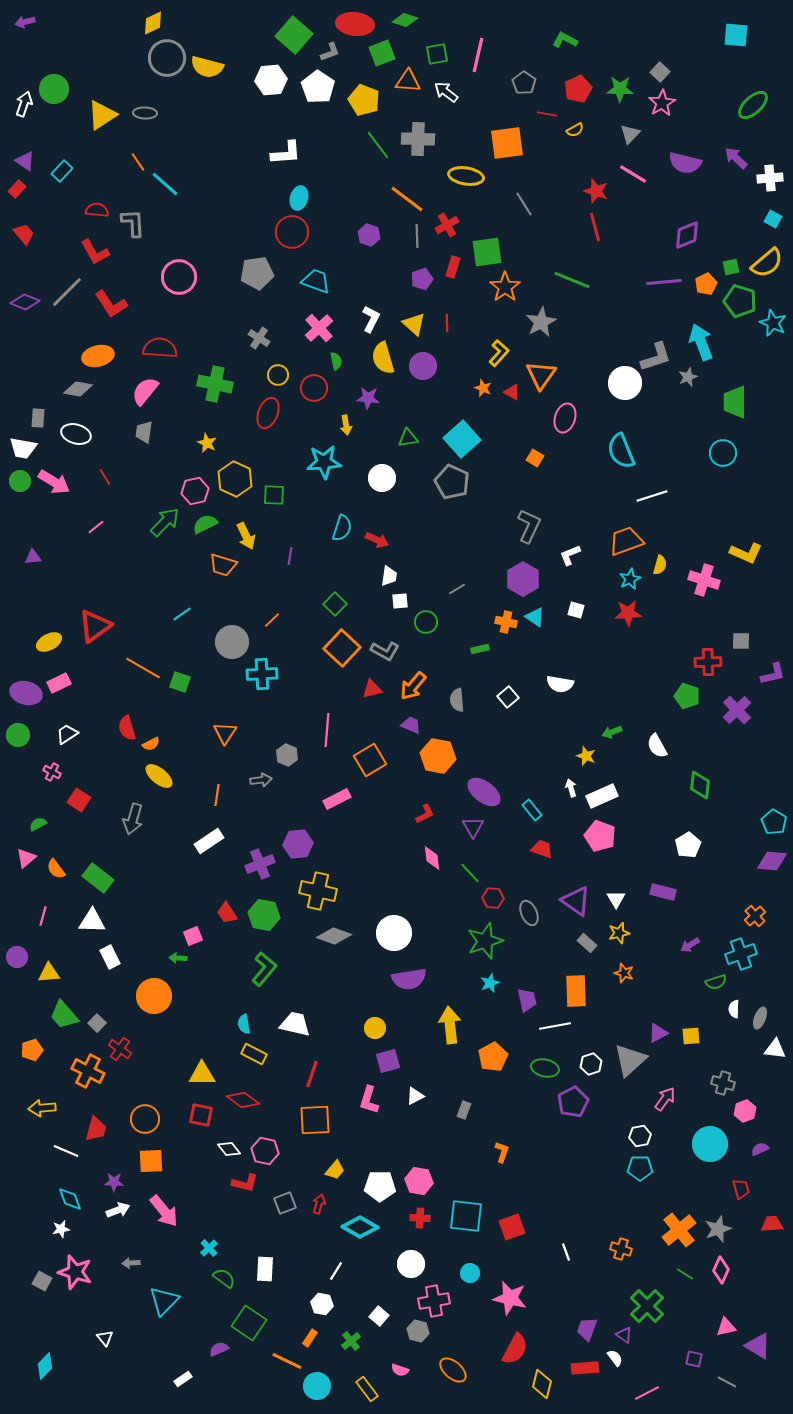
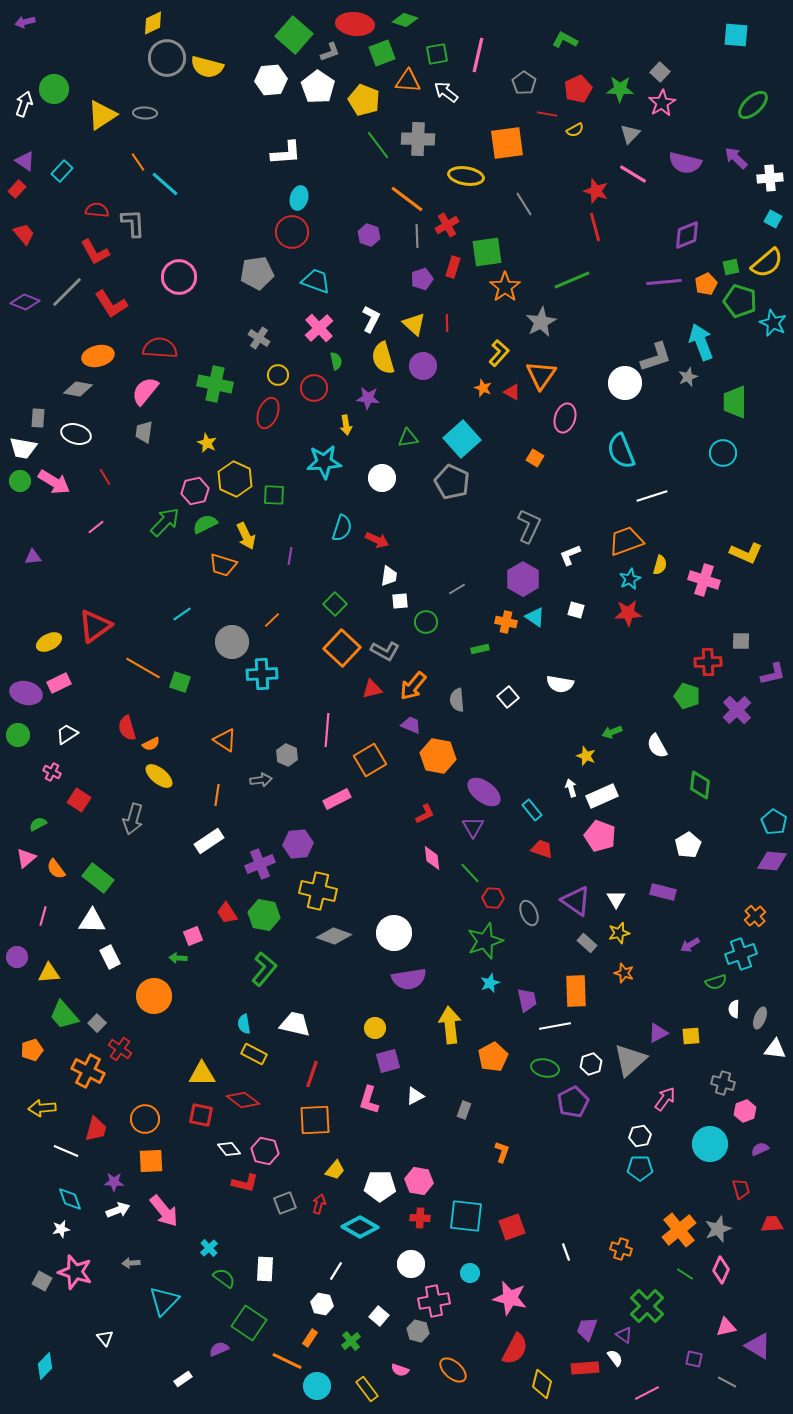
green line at (572, 280): rotated 45 degrees counterclockwise
orange triangle at (225, 733): moved 7 px down; rotated 30 degrees counterclockwise
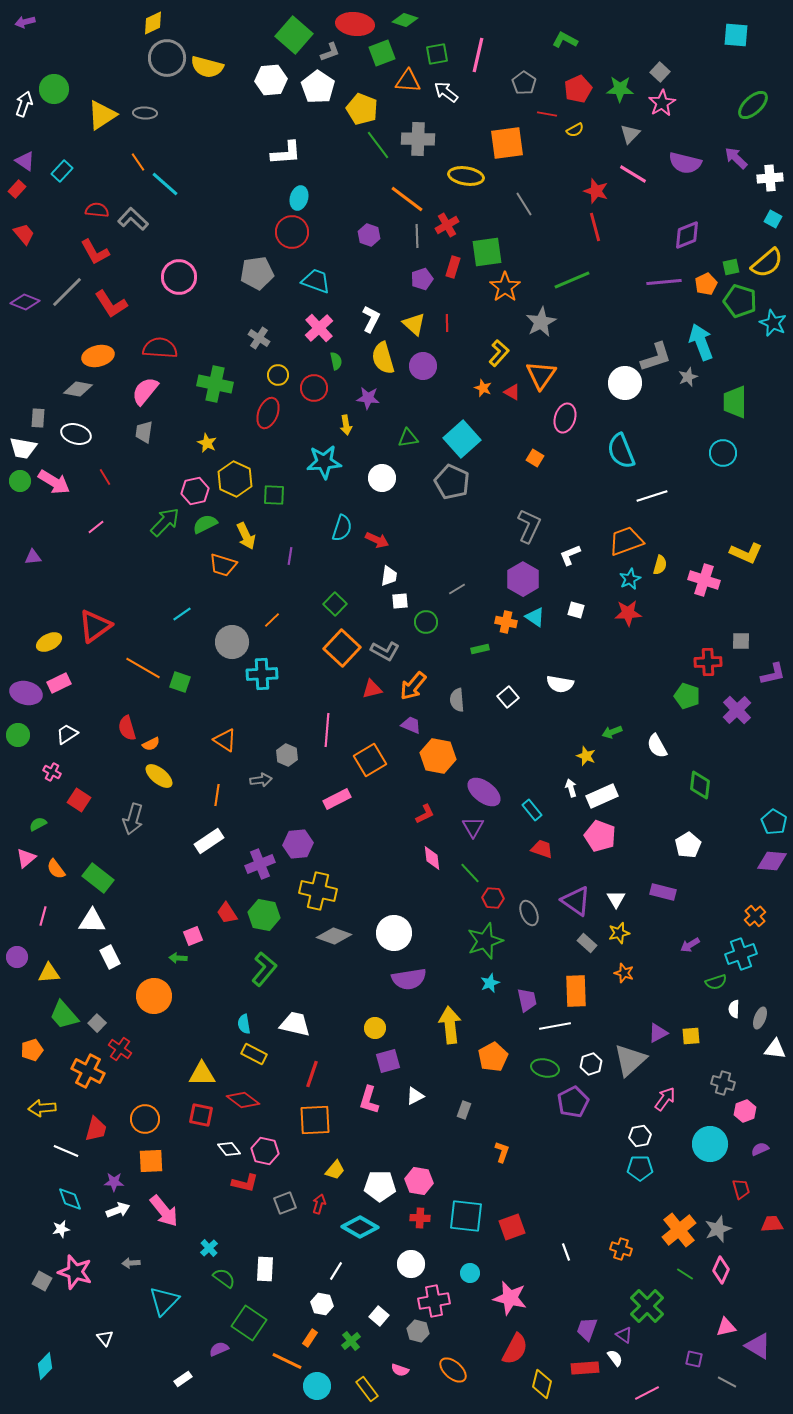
yellow pentagon at (364, 100): moved 2 px left, 9 px down
gray L-shape at (133, 223): moved 4 px up; rotated 44 degrees counterclockwise
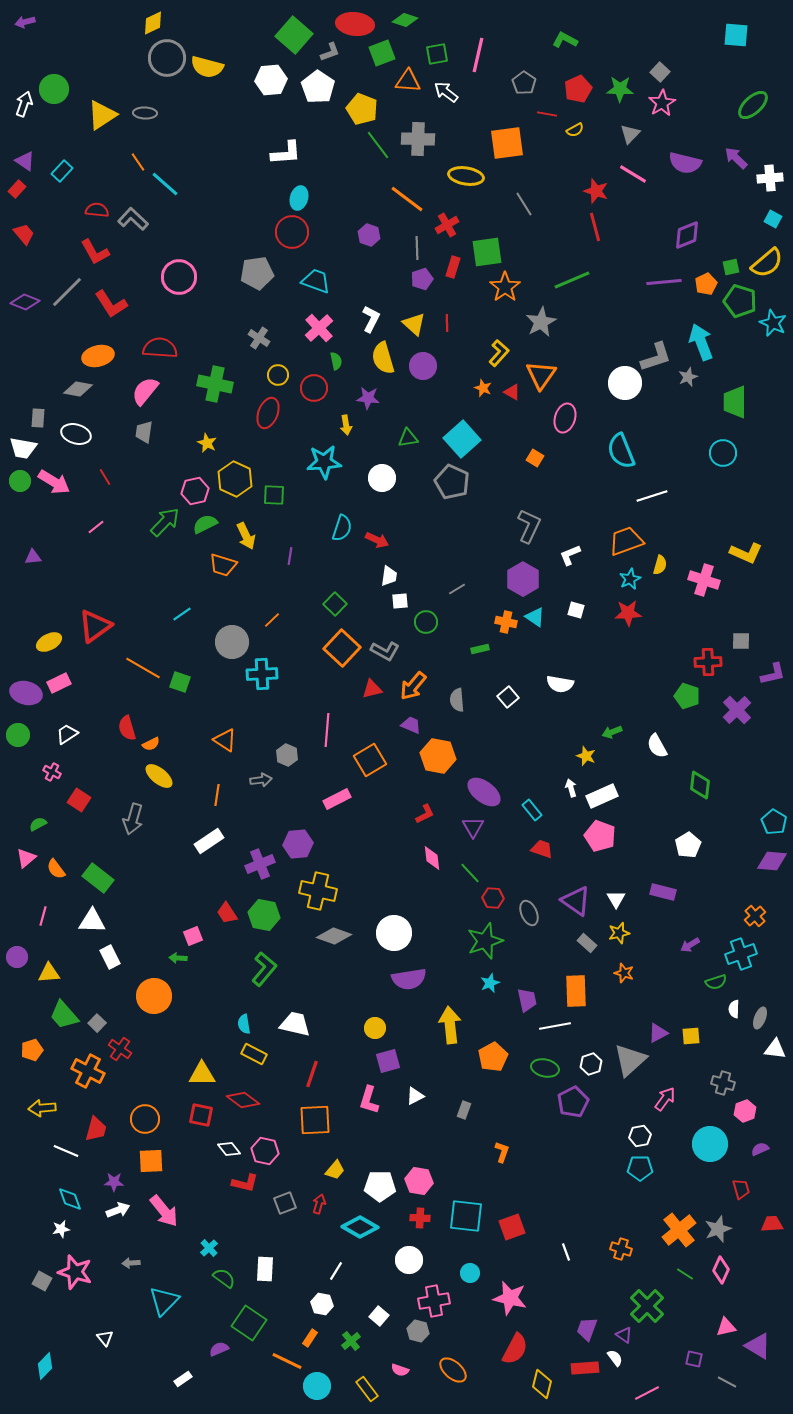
gray line at (417, 236): moved 12 px down
white circle at (411, 1264): moved 2 px left, 4 px up
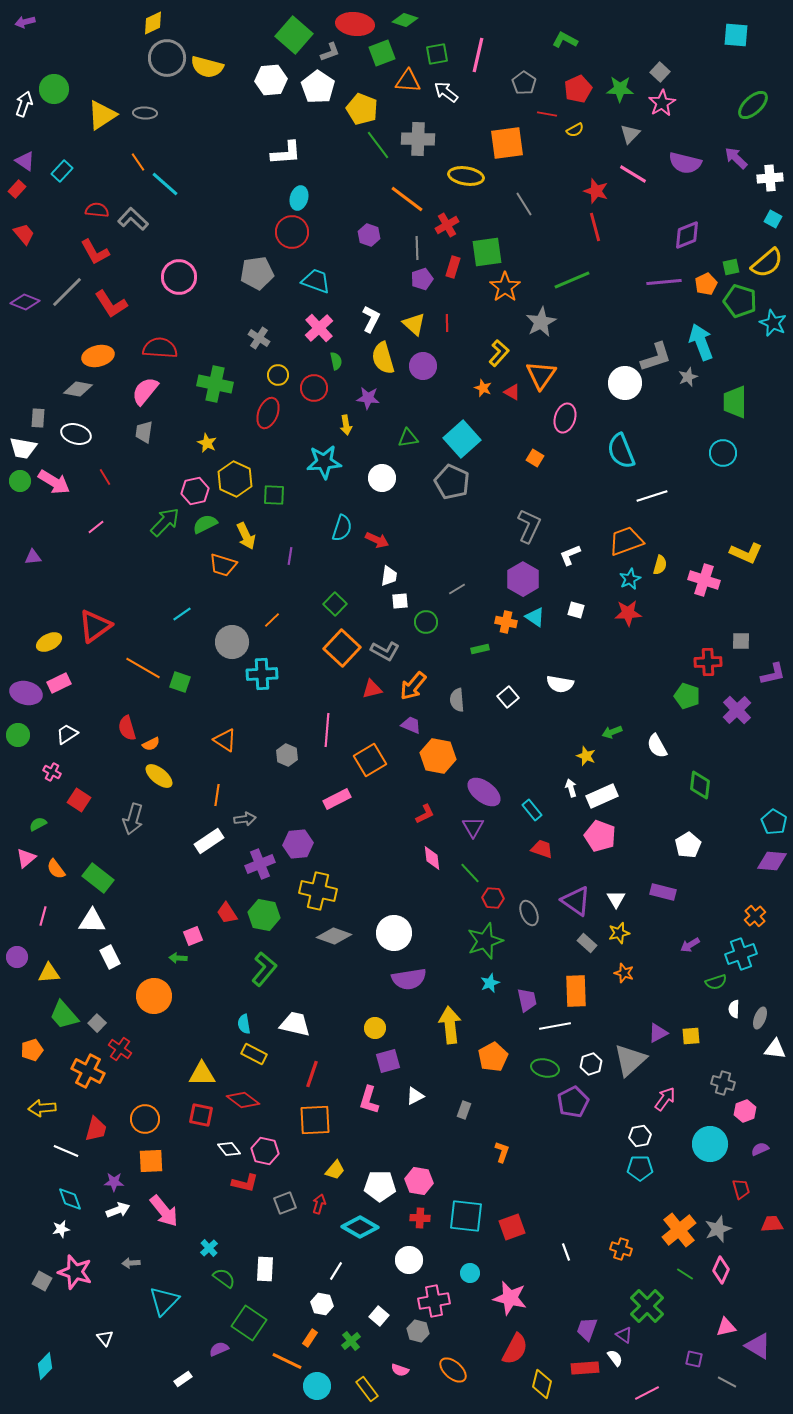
gray arrow at (261, 780): moved 16 px left, 39 px down
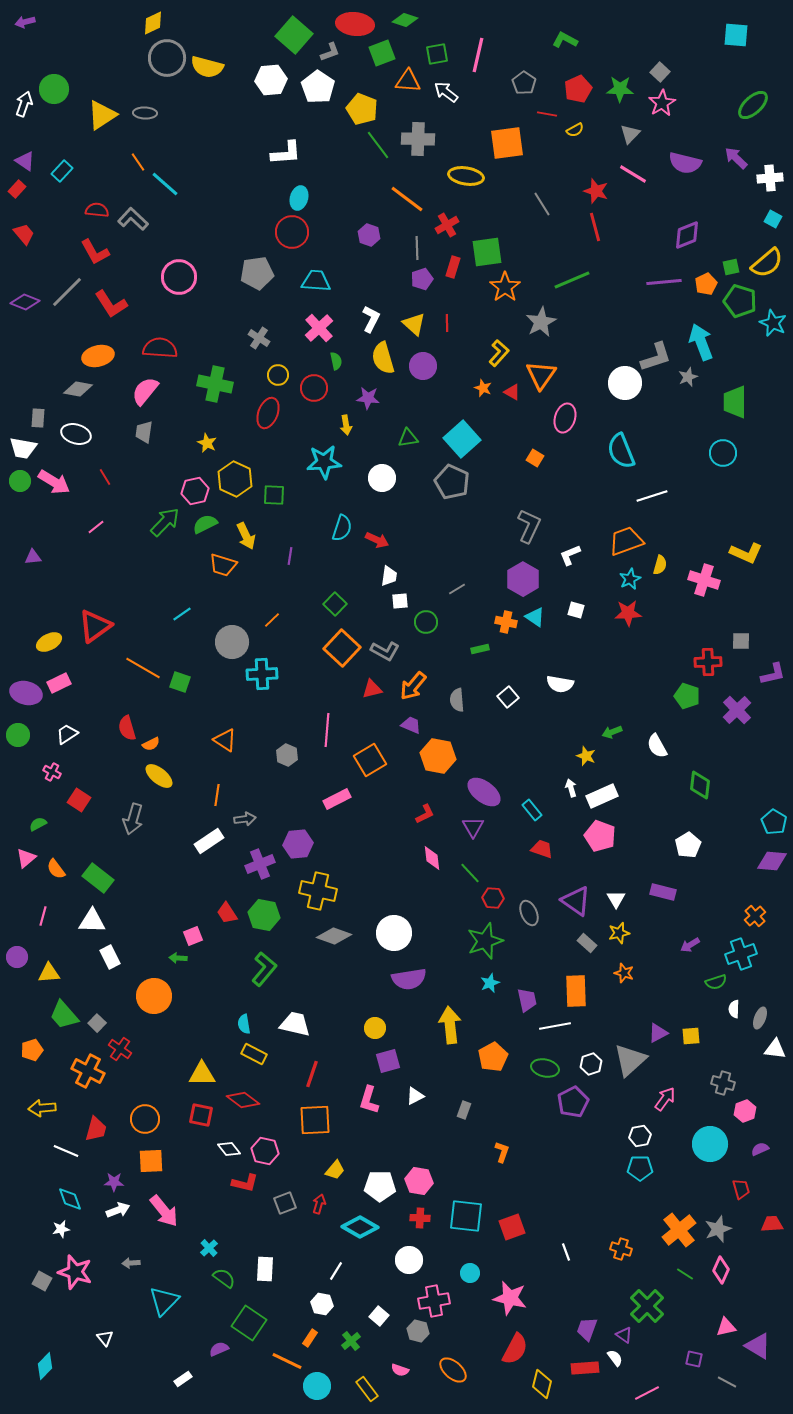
gray line at (524, 204): moved 18 px right
cyan trapezoid at (316, 281): rotated 16 degrees counterclockwise
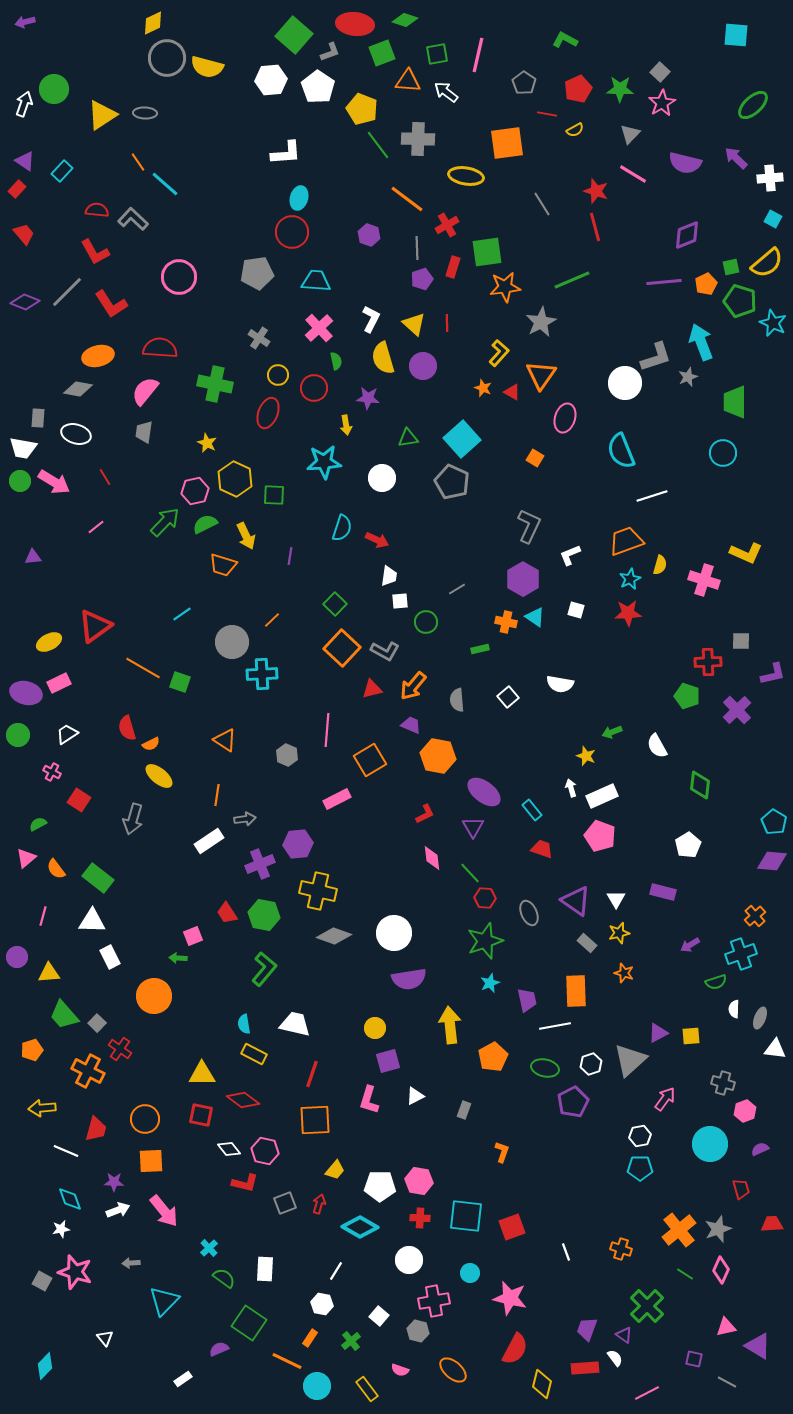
orange star at (505, 287): rotated 28 degrees clockwise
red hexagon at (493, 898): moved 8 px left
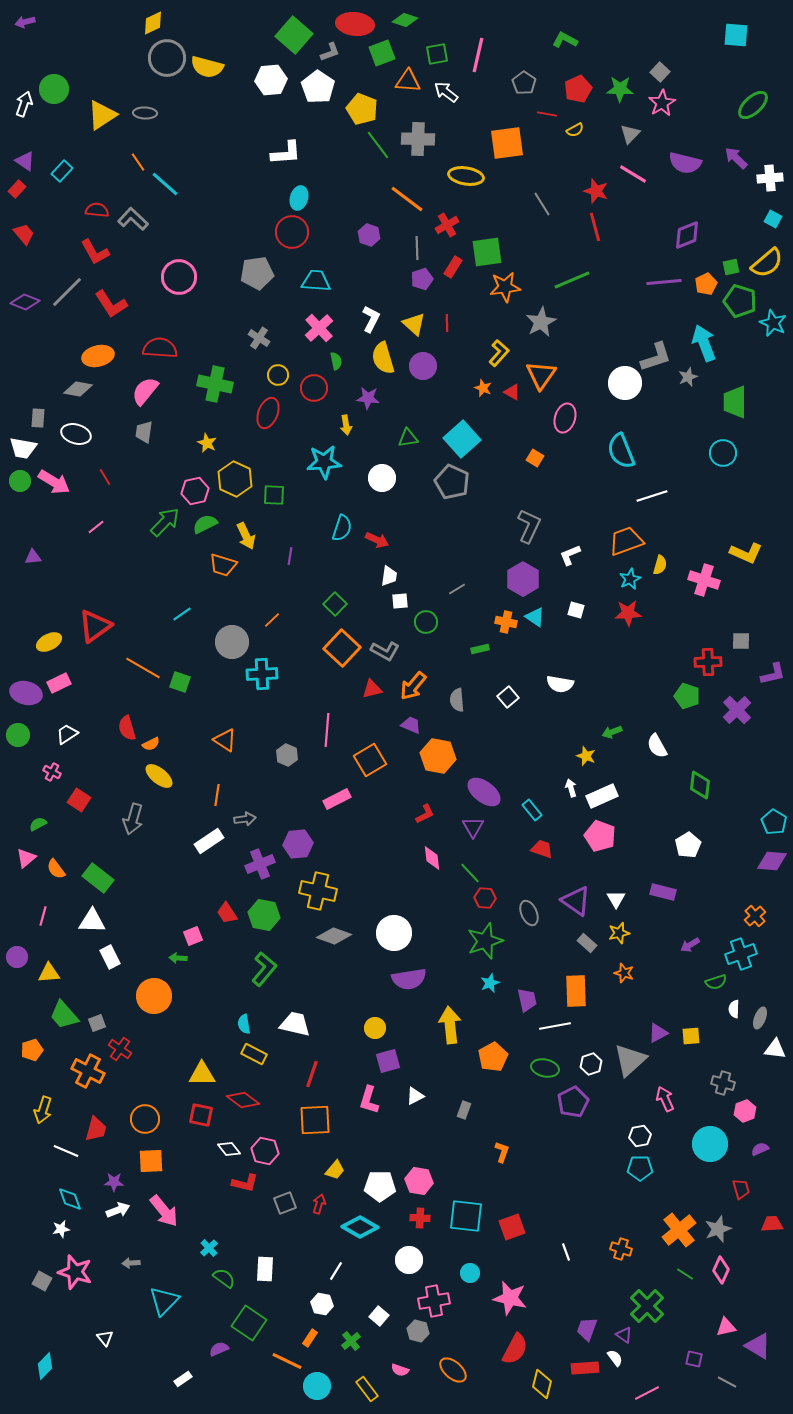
red rectangle at (453, 267): rotated 15 degrees clockwise
cyan arrow at (701, 342): moved 3 px right, 1 px down
gray square at (97, 1023): rotated 24 degrees clockwise
pink arrow at (665, 1099): rotated 60 degrees counterclockwise
yellow arrow at (42, 1108): moved 1 px right, 2 px down; rotated 68 degrees counterclockwise
